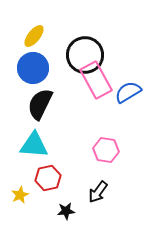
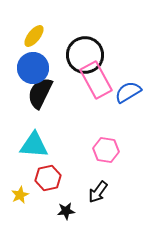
black semicircle: moved 11 px up
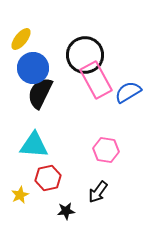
yellow ellipse: moved 13 px left, 3 px down
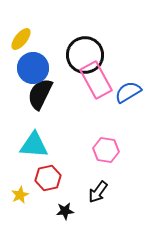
black semicircle: moved 1 px down
black star: moved 1 px left
